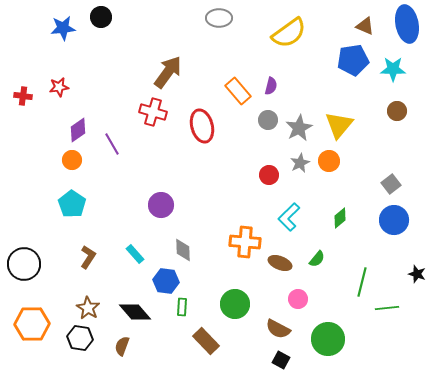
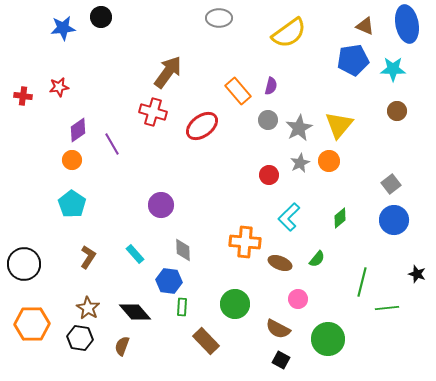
red ellipse at (202, 126): rotated 68 degrees clockwise
blue hexagon at (166, 281): moved 3 px right
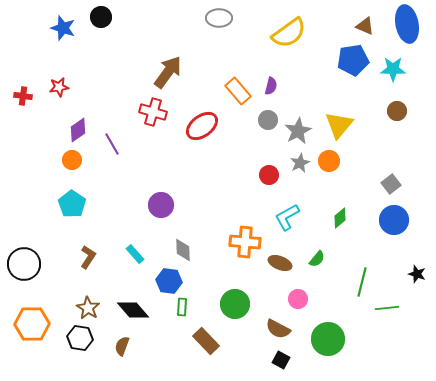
blue star at (63, 28): rotated 25 degrees clockwise
gray star at (299, 128): moved 1 px left, 3 px down
cyan L-shape at (289, 217): moved 2 px left; rotated 16 degrees clockwise
black diamond at (135, 312): moved 2 px left, 2 px up
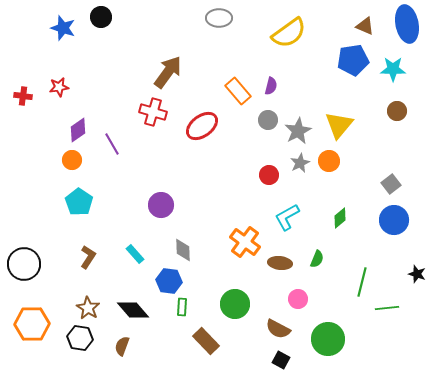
cyan pentagon at (72, 204): moved 7 px right, 2 px up
orange cross at (245, 242): rotated 32 degrees clockwise
green semicircle at (317, 259): rotated 18 degrees counterclockwise
brown ellipse at (280, 263): rotated 15 degrees counterclockwise
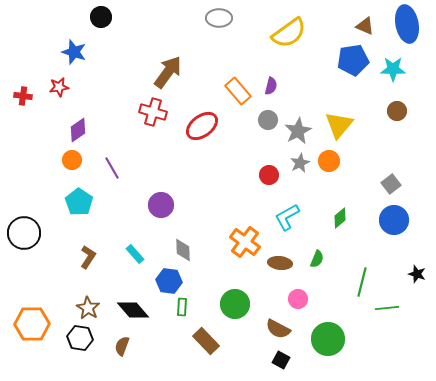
blue star at (63, 28): moved 11 px right, 24 px down
purple line at (112, 144): moved 24 px down
black circle at (24, 264): moved 31 px up
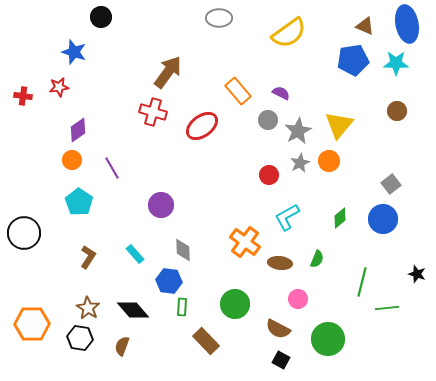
cyan star at (393, 69): moved 3 px right, 6 px up
purple semicircle at (271, 86): moved 10 px right, 7 px down; rotated 78 degrees counterclockwise
blue circle at (394, 220): moved 11 px left, 1 px up
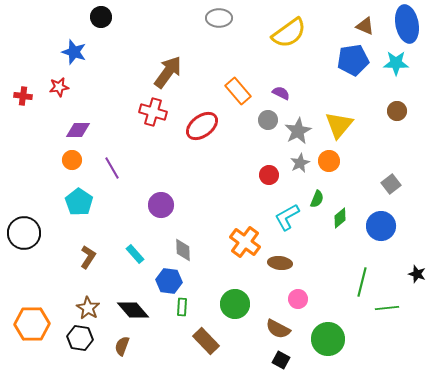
purple diamond at (78, 130): rotated 35 degrees clockwise
blue circle at (383, 219): moved 2 px left, 7 px down
green semicircle at (317, 259): moved 60 px up
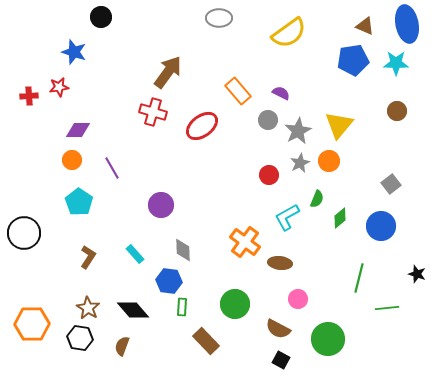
red cross at (23, 96): moved 6 px right; rotated 12 degrees counterclockwise
green line at (362, 282): moved 3 px left, 4 px up
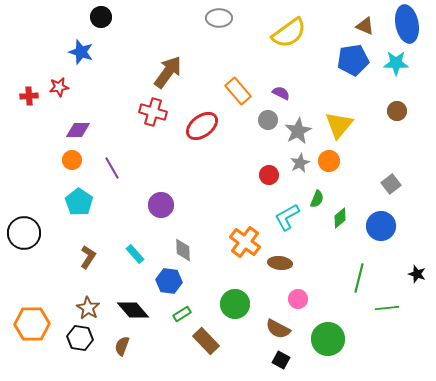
blue star at (74, 52): moved 7 px right
green rectangle at (182, 307): moved 7 px down; rotated 54 degrees clockwise
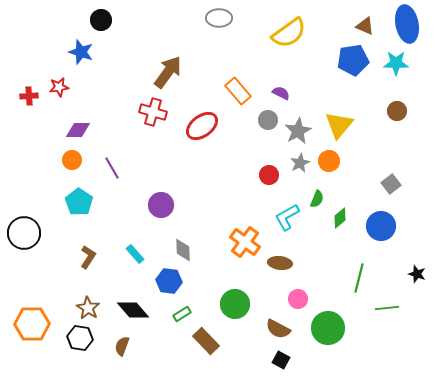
black circle at (101, 17): moved 3 px down
green circle at (328, 339): moved 11 px up
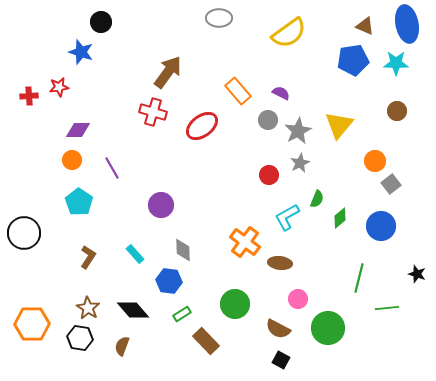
black circle at (101, 20): moved 2 px down
orange circle at (329, 161): moved 46 px right
